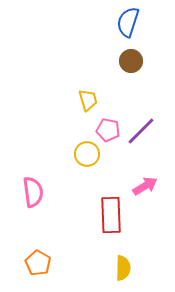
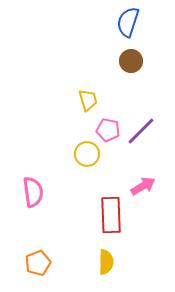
pink arrow: moved 2 px left
orange pentagon: rotated 20 degrees clockwise
yellow semicircle: moved 17 px left, 6 px up
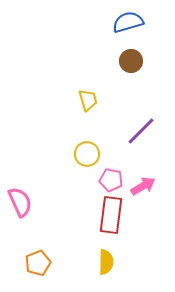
blue semicircle: rotated 56 degrees clockwise
pink pentagon: moved 3 px right, 50 px down
pink semicircle: moved 13 px left, 10 px down; rotated 16 degrees counterclockwise
red rectangle: rotated 9 degrees clockwise
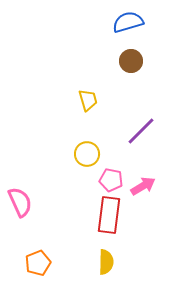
red rectangle: moved 2 px left
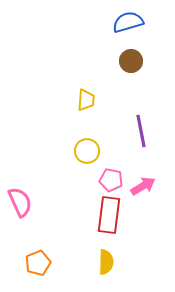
yellow trapezoid: moved 2 px left; rotated 20 degrees clockwise
purple line: rotated 56 degrees counterclockwise
yellow circle: moved 3 px up
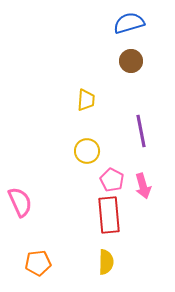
blue semicircle: moved 1 px right, 1 px down
pink pentagon: moved 1 px right; rotated 15 degrees clockwise
pink arrow: rotated 105 degrees clockwise
red rectangle: rotated 12 degrees counterclockwise
orange pentagon: rotated 15 degrees clockwise
